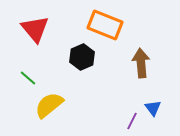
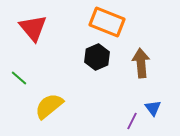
orange rectangle: moved 2 px right, 3 px up
red triangle: moved 2 px left, 1 px up
black hexagon: moved 15 px right
green line: moved 9 px left
yellow semicircle: moved 1 px down
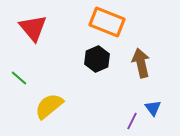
black hexagon: moved 2 px down
brown arrow: rotated 8 degrees counterclockwise
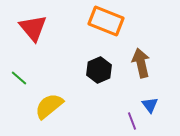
orange rectangle: moved 1 px left, 1 px up
black hexagon: moved 2 px right, 11 px down
blue triangle: moved 3 px left, 3 px up
purple line: rotated 48 degrees counterclockwise
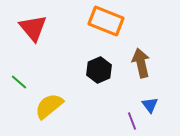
green line: moved 4 px down
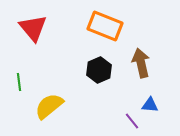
orange rectangle: moved 1 px left, 5 px down
green line: rotated 42 degrees clockwise
blue triangle: rotated 48 degrees counterclockwise
purple line: rotated 18 degrees counterclockwise
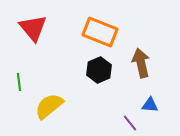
orange rectangle: moved 5 px left, 6 px down
purple line: moved 2 px left, 2 px down
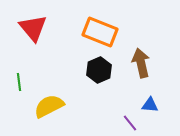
yellow semicircle: rotated 12 degrees clockwise
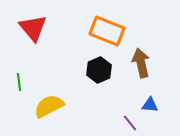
orange rectangle: moved 7 px right, 1 px up
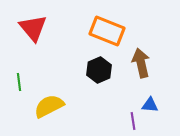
purple line: moved 3 px right, 2 px up; rotated 30 degrees clockwise
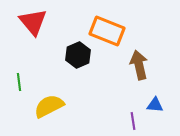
red triangle: moved 6 px up
brown arrow: moved 2 px left, 2 px down
black hexagon: moved 21 px left, 15 px up
blue triangle: moved 5 px right
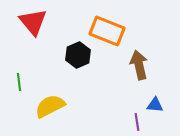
yellow semicircle: moved 1 px right
purple line: moved 4 px right, 1 px down
